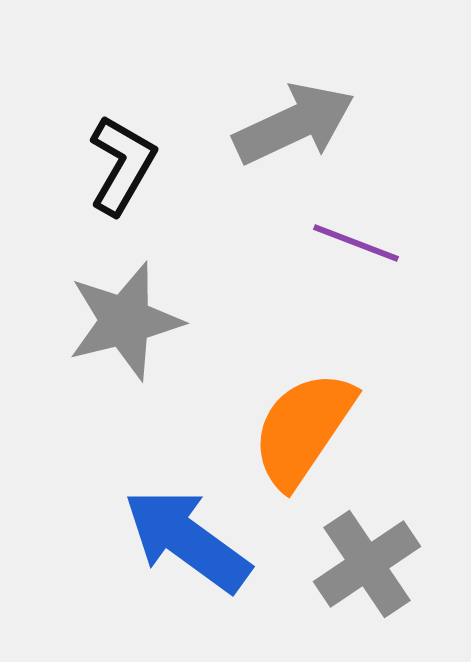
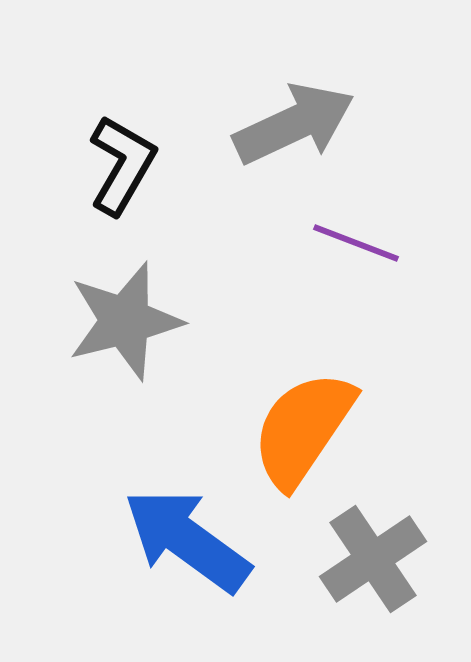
gray cross: moved 6 px right, 5 px up
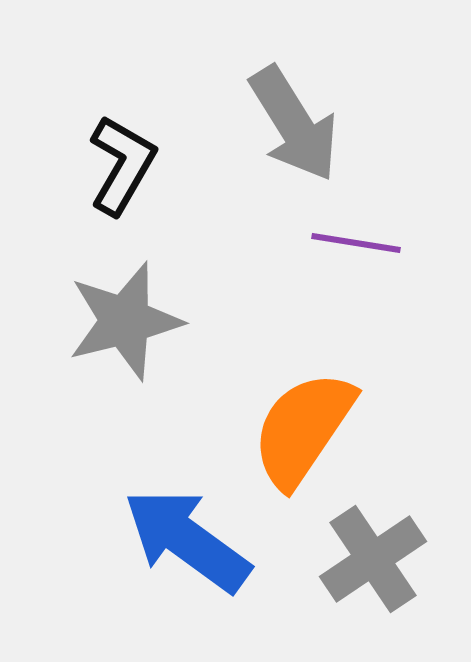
gray arrow: rotated 83 degrees clockwise
purple line: rotated 12 degrees counterclockwise
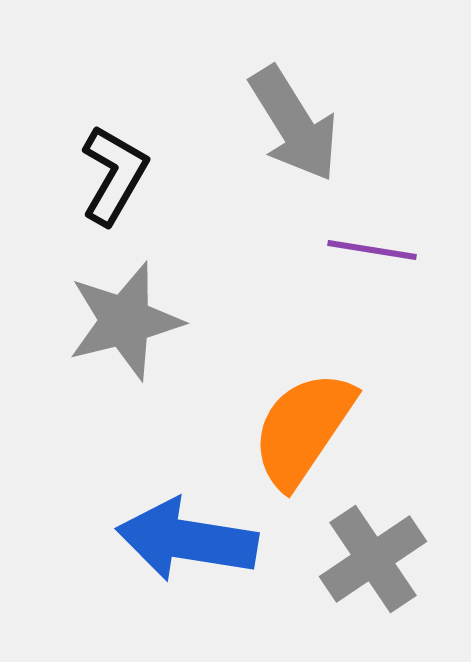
black L-shape: moved 8 px left, 10 px down
purple line: moved 16 px right, 7 px down
blue arrow: rotated 27 degrees counterclockwise
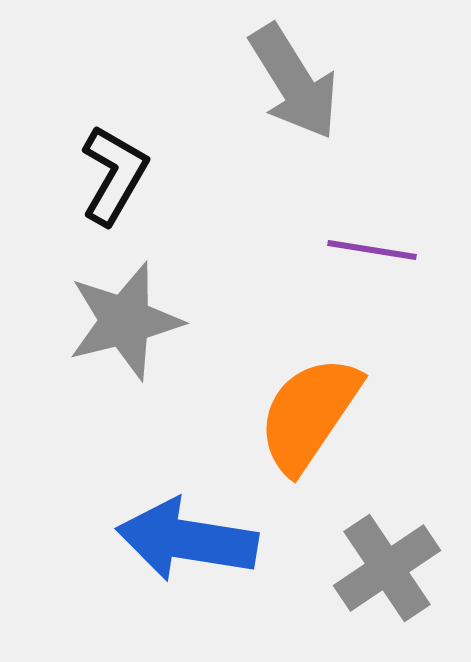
gray arrow: moved 42 px up
orange semicircle: moved 6 px right, 15 px up
gray cross: moved 14 px right, 9 px down
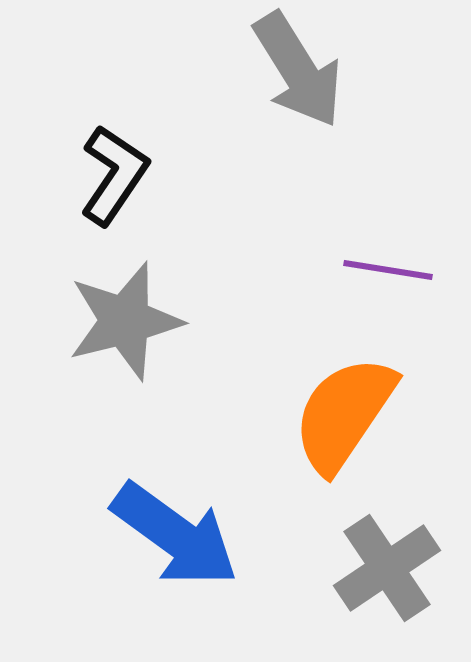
gray arrow: moved 4 px right, 12 px up
black L-shape: rotated 4 degrees clockwise
purple line: moved 16 px right, 20 px down
orange semicircle: moved 35 px right
blue arrow: moved 12 px left, 5 px up; rotated 153 degrees counterclockwise
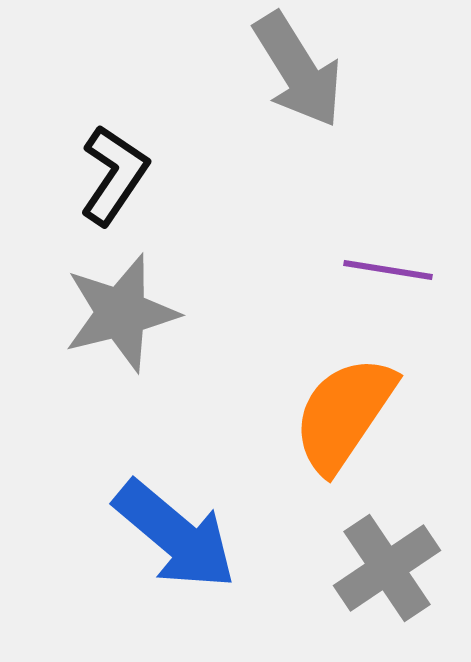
gray star: moved 4 px left, 8 px up
blue arrow: rotated 4 degrees clockwise
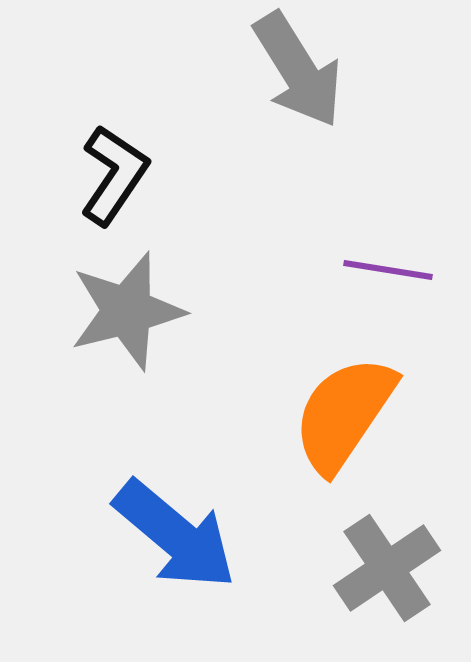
gray star: moved 6 px right, 2 px up
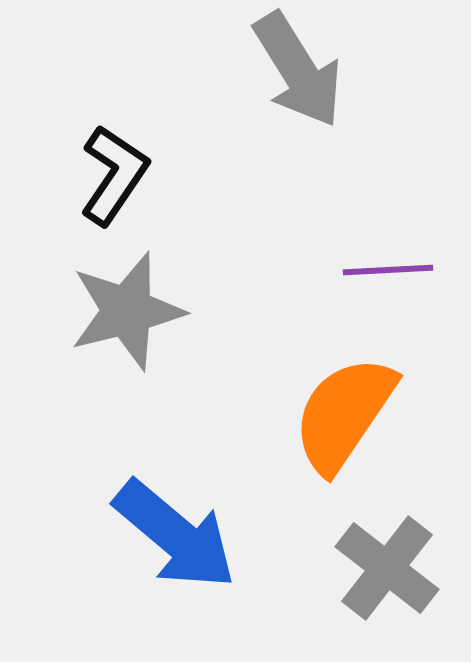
purple line: rotated 12 degrees counterclockwise
gray cross: rotated 18 degrees counterclockwise
